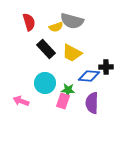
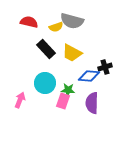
red semicircle: rotated 60 degrees counterclockwise
black cross: moved 1 px left; rotated 16 degrees counterclockwise
pink arrow: moved 1 px left, 1 px up; rotated 91 degrees clockwise
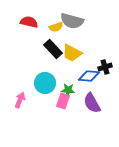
black rectangle: moved 7 px right
purple semicircle: rotated 30 degrees counterclockwise
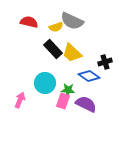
gray semicircle: rotated 10 degrees clockwise
yellow trapezoid: rotated 15 degrees clockwise
black cross: moved 5 px up
blue diamond: rotated 30 degrees clockwise
purple semicircle: moved 6 px left, 1 px down; rotated 145 degrees clockwise
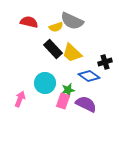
green star: rotated 16 degrees counterclockwise
pink arrow: moved 1 px up
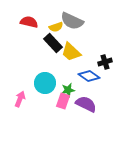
black rectangle: moved 6 px up
yellow trapezoid: moved 1 px left, 1 px up
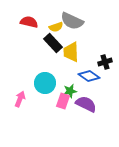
yellow trapezoid: rotated 45 degrees clockwise
green star: moved 2 px right, 1 px down
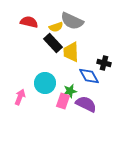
black cross: moved 1 px left, 1 px down; rotated 32 degrees clockwise
blue diamond: rotated 25 degrees clockwise
pink arrow: moved 2 px up
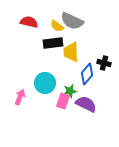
yellow semicircle: moved 1 px right, 1 px up; rotated 56 degrees clockwise
black rectangle: rotated 54 degrees counterclockwise
blue diamond: moved 2 px left, 2 px up; rotated 70 degrees clockwise
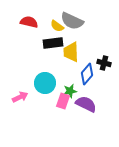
pink arrow: rotated 42 degrees clockwise
